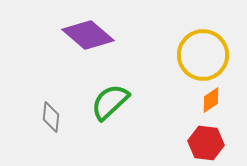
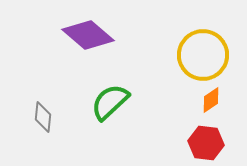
gray diamond: moved 8 px left
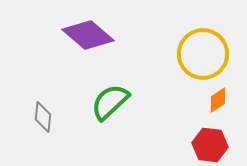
yellow circle: moved 1 px up
orange diamond: moved 7 px right
red hexagon: moved 4 px right, 2 px down
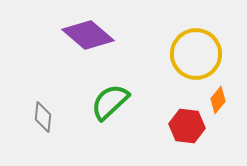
yellow circle: moved 7 px left
orange diamond: rotated 16 degrees counterclockwise
red hexagon: moved 23 px left, 19 px up
